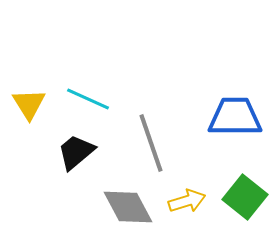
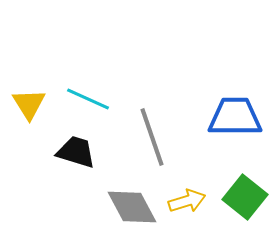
gray line: moved 1 px right, 6 px up
black trapezoid: rotated 57 degrees clockwise
gray diamond: moved 4 px right
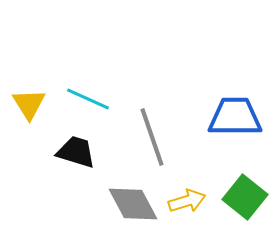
gray diamond: moved 1 px right, 3 px up
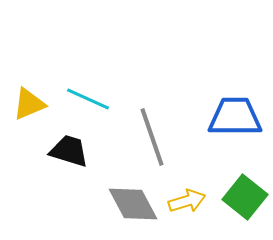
yellow triangle: rotated 39 degrees clockwise
black trapezoid: moved 7 px left, 1 px up
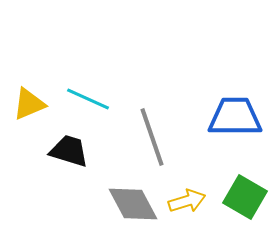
green square: rotated 9 degrees counterclockwise
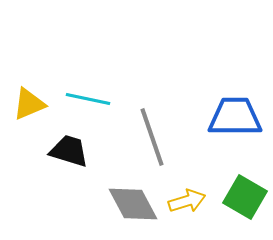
cyan line: rotated 12 degrees counterclockwise
